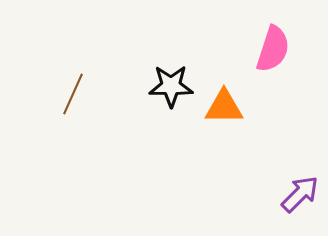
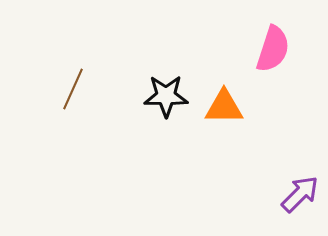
black star: moved 5 px left, 10 px down
brown line: moved 5 px up
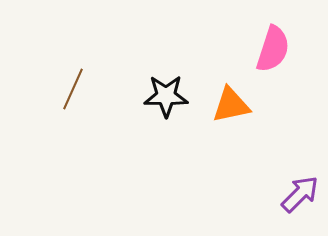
orange triangle: moved 7 px right, 2 px up; rotated 12 degrees counterclockwise
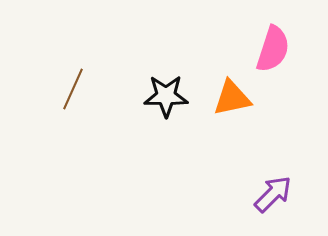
orange triangle: moved 1 px right, 7 px up
purple arrow: moved 27 px left
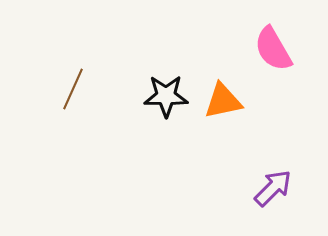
pink semicircle: rotated 132 degrees clockwise
orange triangle: moved 9 px left, 3 px down
purple arrow: moved 6 px up
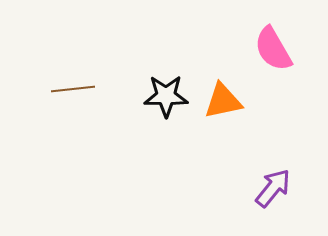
brown line: rotated 60 degrees clockwise
purple arrow: rotated 6 degrees counterclockwise
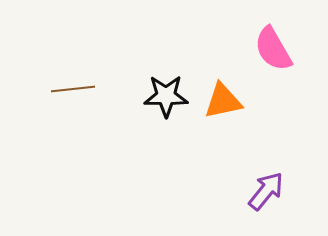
purple arrow: moved 7 px left, 3 px down
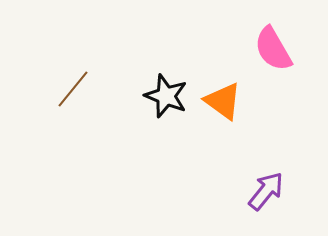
brown line: rotated 45 degrees counterclockwise
black star: rotated 21 degrees clockwise
orange triangle: rotated 48 degrees clockwise
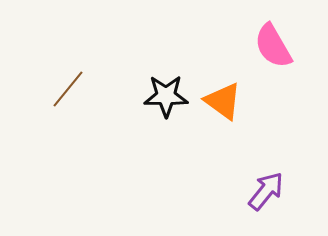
pink semicircle: moved 3 px up
brown line: moved 5 px left
black star: rotated 21 degrees counterclockwise
